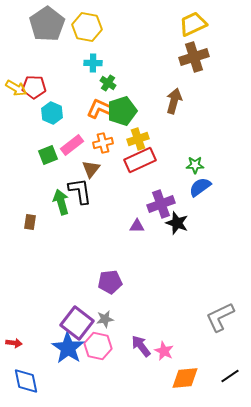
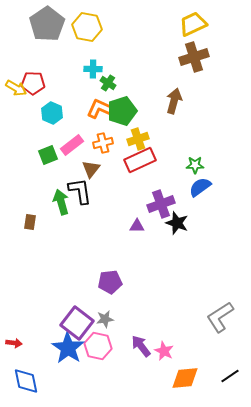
cyan cross: moved 6 px down
red pentagon: moved 1 px left, 4 px up
gray L-shape: rotated 8 degrees counterclockwise
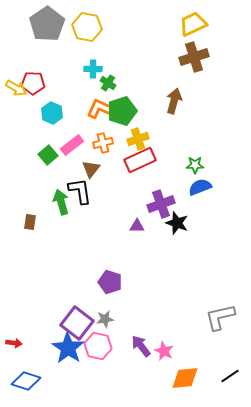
green square: rotated 18 degrees counterclockwise
blue semicircle: rotated 15 degrees clockwise
purple pentagon: rotated 25 degrees clockwise
gray L-shape: rotated 20 degrees clockwise
blue diamond: rotated 60 degrees counterclockwise
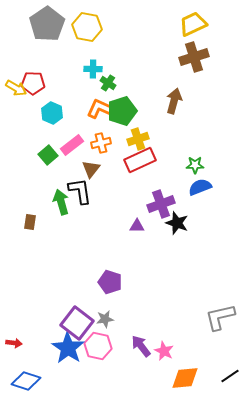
orange cross: moved 2 px left
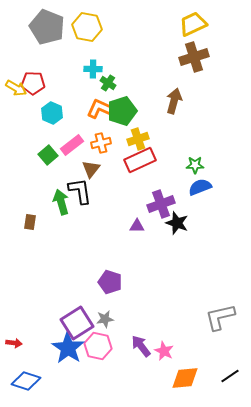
gray pentagon: moved 3 px down; rotated 16 degrees counterclockwise
purple square: rotated 20 degrees clockwise
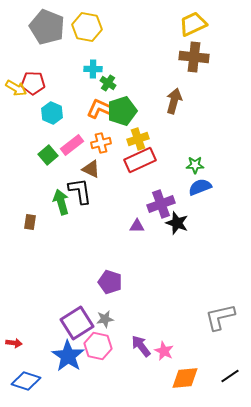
brown cross: rotated 24 degrees clockwise
brown triangle: rotated 42 degrees counterclockwise
blue star: moved 8 px down
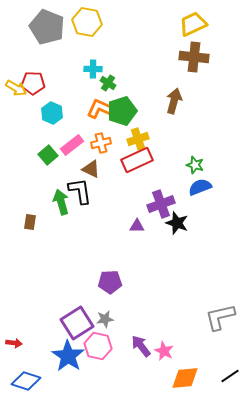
yellow hexagon: moved 5 px up
red rectangle: moved 3 px left
green star: rotated 18 degrees clockwise
purple pentagon: rotated 20 degrees counterclockwise
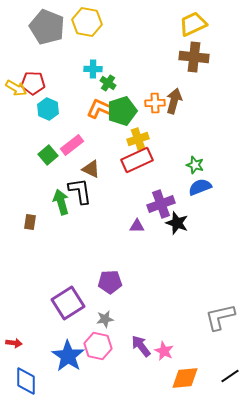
cyan hexagon: moved 4 px left, 4 px up
orange cross: moved 54 px right, 40 px up; rotated 12 degrees clockwise
purple square: moved 9 px left, 20 px up
blue diamond: rotated 72 degrees clockwise
